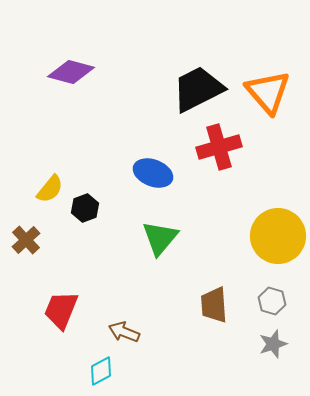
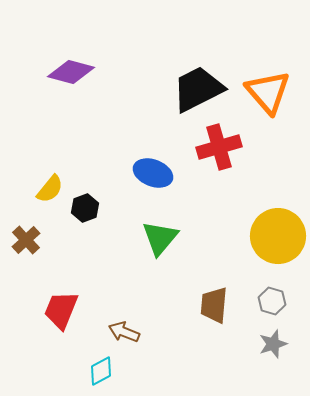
brown trapezoid: rotated 9 degrees clockwise
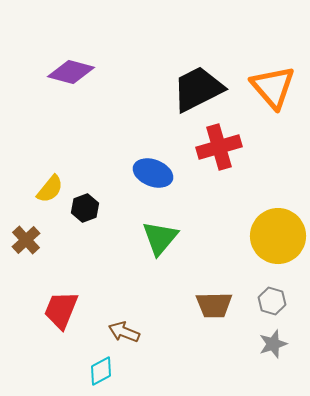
orange triangle: moved 5 px right, 5 px up
brown trapezoid: rotated 96 degrees counterclockwise
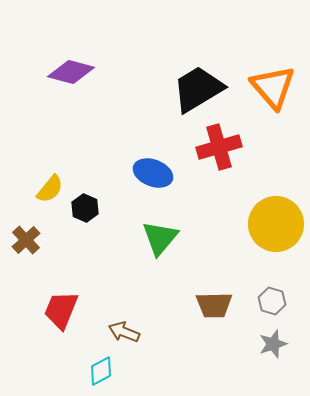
black trapezoid: rotated 4 degrees counterclockwise
black hexagon: rotated 16 degrees counterclockwise
yellow circle: moved 2 px left, 12 px up
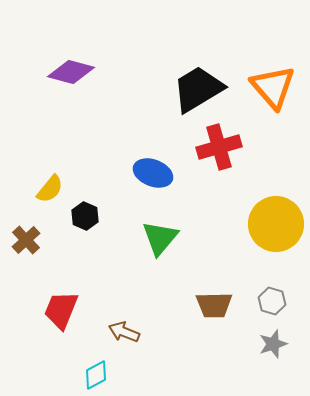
black hexagon: moved 8 px down
cyan diamond: moved 5 px left, 4 px down
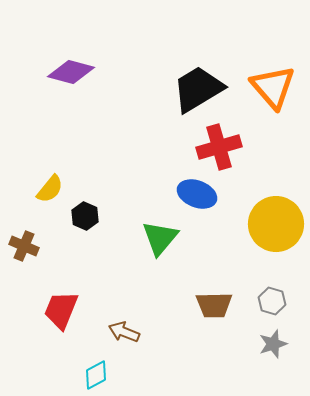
blue ellipse: moved 44 px right, 21 px down
brown cross: moved 2 px left, 6 px down; rotated 24 degrees counterclockwise
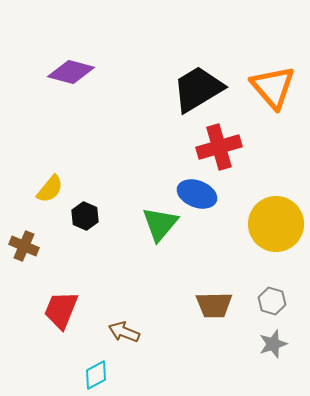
green triangle: moved 14 px up
